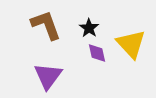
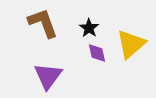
brown L-shape: moved 3 px left, 2 px up
yellow triangle: rotated 32 degrees clockwise
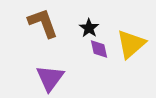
purple diamond: moved 2 px right, 4 px up
purple triangle: moved 2 px right, 2 px down
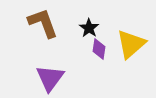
purple diamond: rotated 20 degrees clockwise
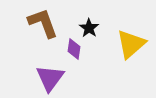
purple diamond: moved 25 px left
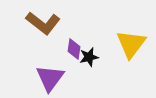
brown L-shape: rotated 148 degrees clockwise
black star: moved 29 px down; rotated 24 degrees clockwise
yellow triangle: rotated 12 degrees counterclockwise
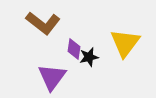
yellow triangle: moved 6 px left, 1 px up
purple triangle: moved 2 px right, 1 px up
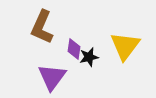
brown L-shape: moved 1 px left, 4 px down; rotated 76 degrees clockwise
yellow triangle: moved 3 px down
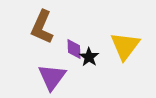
purple diamond: rotated 10 degrees counterclockwise
black star: rotated 24 degrees counterclockwise
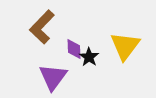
brown L-shape: rotated 20 degrees clockwise
purple triangle: moved 1 px right
